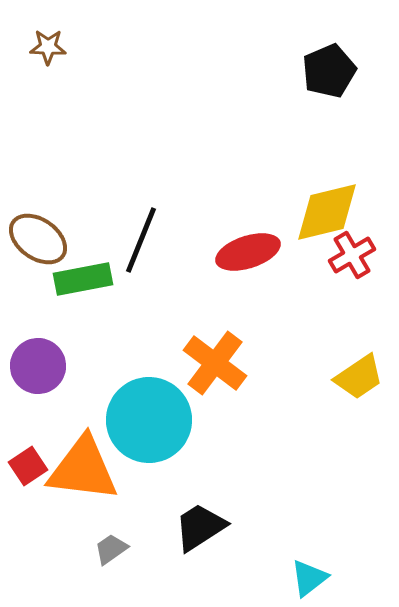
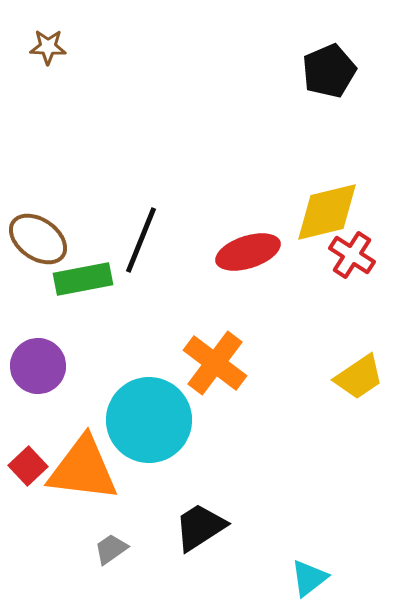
red cross: rotated 27 degrees counterclockwise
red square: rotated 9 degrees counterclockwise
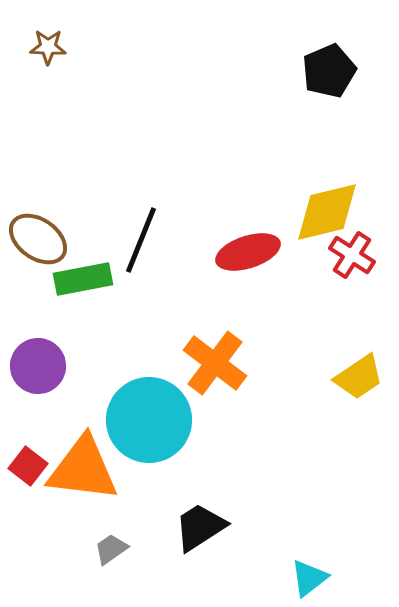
red square: rotated 9 degrees counterclockwise
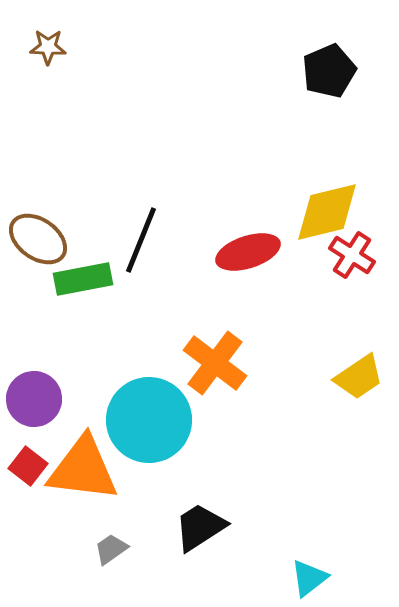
purple circle: moved 4 px left, 33 px down
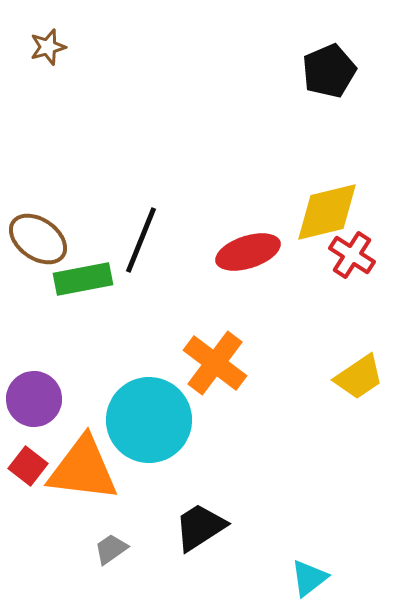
brown star: rotated 18 degrees counterclockwise
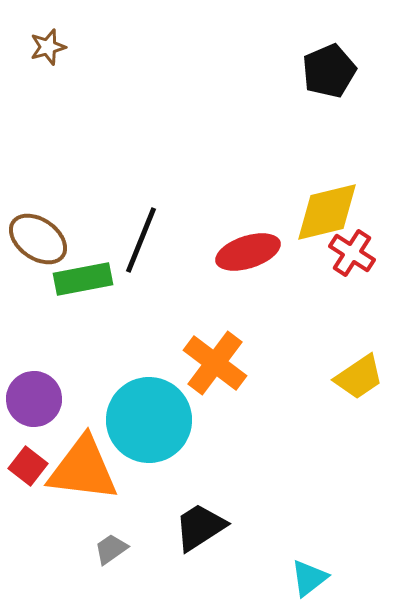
red cross: moved 2 px up
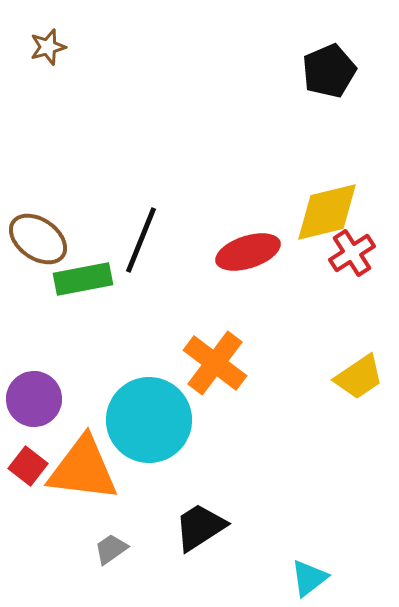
red cross: rotated 24 degrees clockwise
